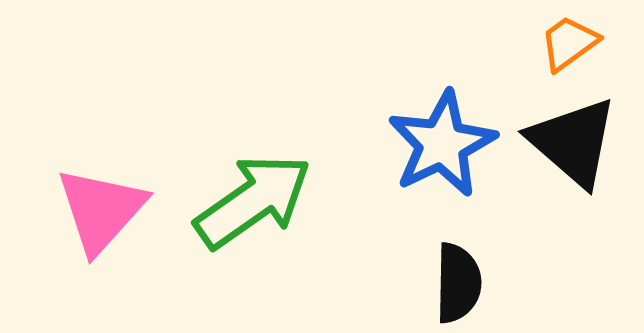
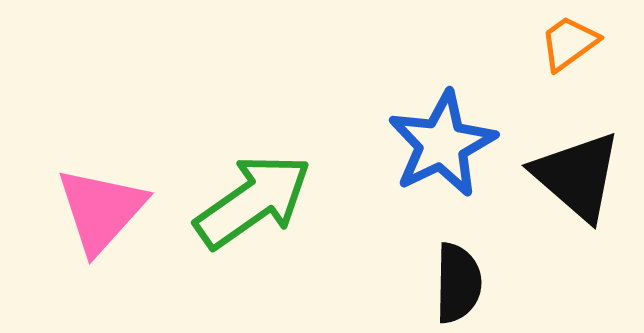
black triangle: moved 4 px right, 34 px down
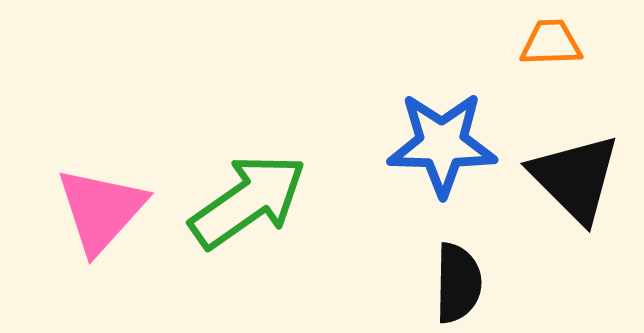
orange trapezoid: moved 18 px left; rotated 34 degrees clockwise
blue star: rotated 27 degrees clockwise
black triangle: moved 2 px left, 2 px down; rotated 4 degrees clockwise
green arrow: moved 5 px left
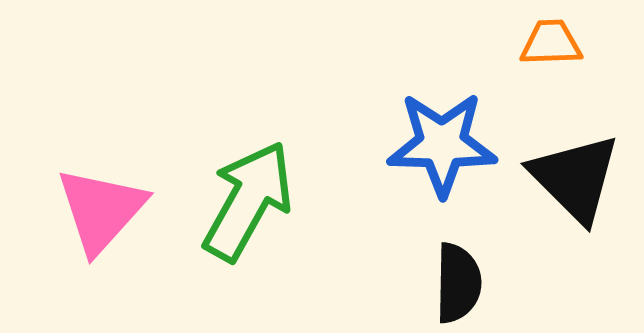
green arrow: rotated 26 degrees counterclockwise
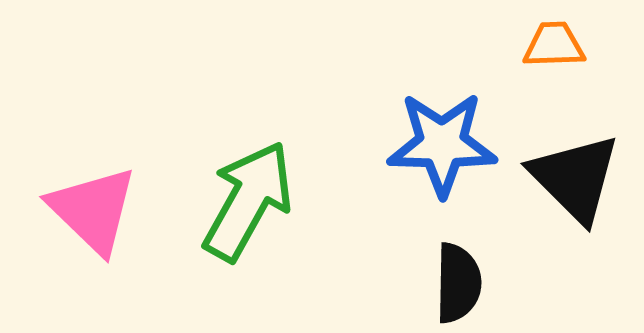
orange trapezoid: moved 3 px right, 2 px down
pink triangle: moved 8 px left; rotated 28 degrees counterclockwise
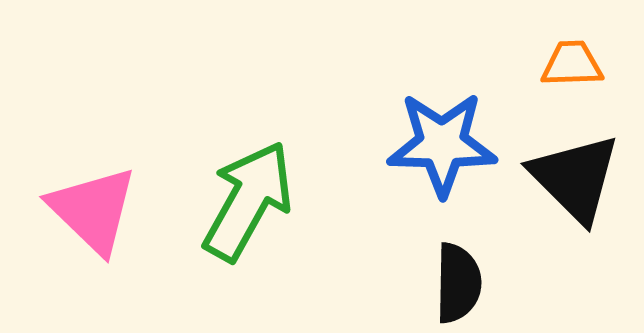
orange trapezoid: moved 18 px right, 19 px down
